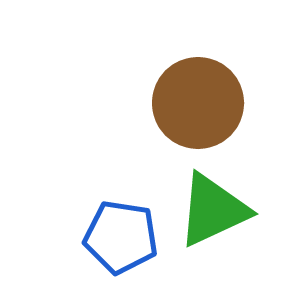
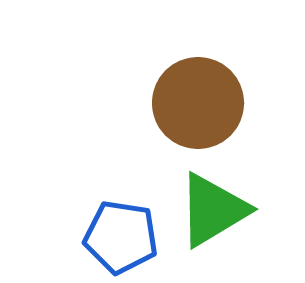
green triangle: rotated 6 degrees counterclockwise
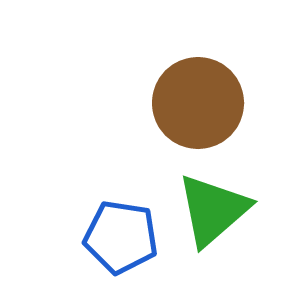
green triangle: rotated 10 degrees counterclockwise
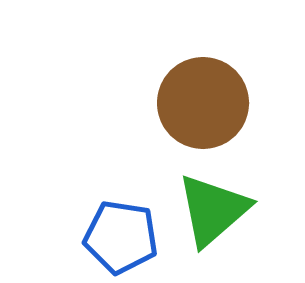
brown circle: moved 5 px right
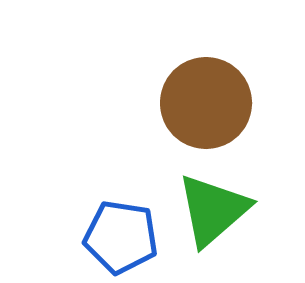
brown circle: moved 3 px right
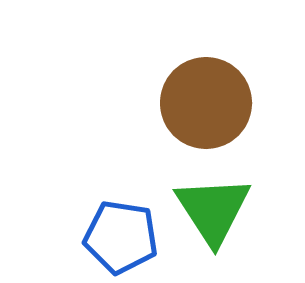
green triangle: rotated 22 degrees counterclockwise
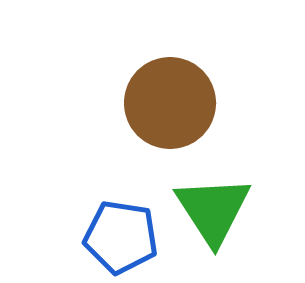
brown circle: moved 36 px left
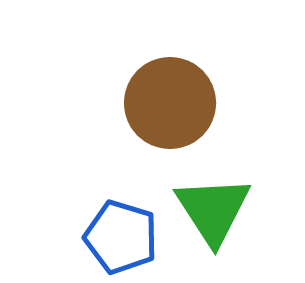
blue pentagon: rotated 8 degrees clockwise
